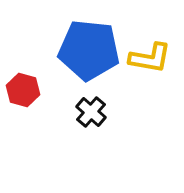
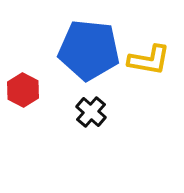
yellow L-shape: moved 1 px left, 2 px down
red hexagon: rotated 12 degrees clockwise
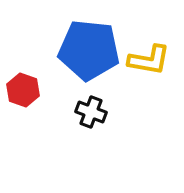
red hexagon: rotated 8 degrees counterclockwise
black cross: rotated 20 degrees counterclockwise
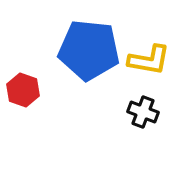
black cross: moved 52 px right
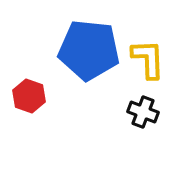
yellow L-shape: moved 1 px left, 1 px up; rotated 102 degrees counterclockwise
red hexagon: moved 6 px right, 6 px down
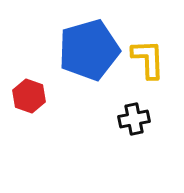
blue pentagon: rotated 22 degrees counterclockwise
black cross: moved 9 px left, 7 px down; rotated 32 degrees counterclockwise
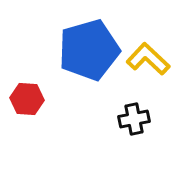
yellow L-shape: rotated 45 degrees counterclockwise
red hexagon: moved 2 px left, 3 px down; rotated 16 degrees counterclockwise
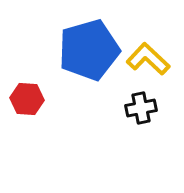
black cross: moved 7 px right, 11 px up
